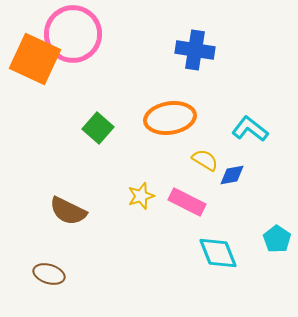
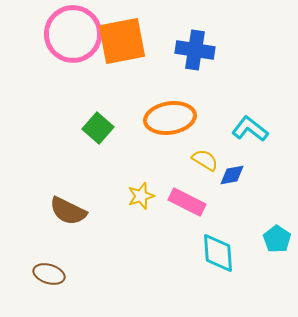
orange square: moved 87 px right, 18 px up; rotated 36 degrees counterclockwise
cyan diamond: rotated 18 degrees clockwise
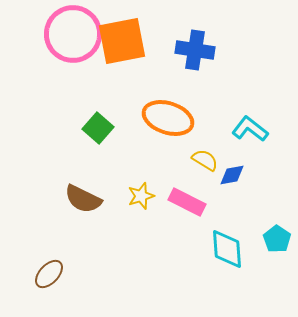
orange ellipse: moved 2 px left; rotated 27 degrees clockwise
brown semicircle: moved 15 px right, 12 px up
cyan diamond: moved 9 px right, 4 px up
brown ellipse: rotated 64 degrees counterclockwise
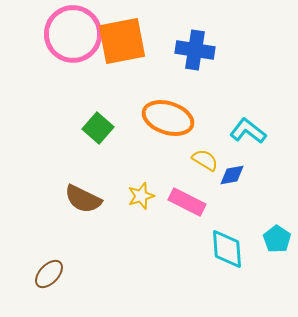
cyan L-shape: moved 2 px left, 2 px down
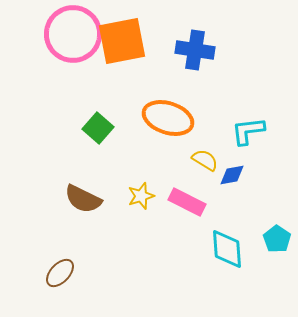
cyan L-shape: rotated 45 degrees counterclockwise
brown ellipse: moved 11 px right, 1 px up
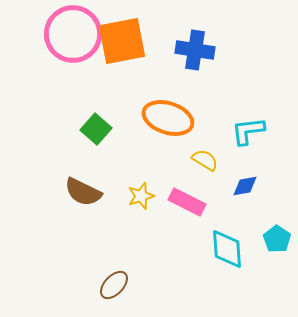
green square: moved 2 px left, 1 px down
blue diamond: moved 13 px right, 11 px down
brown semicircle: moved 7 px up
brown ellipse: moved 54 px right, 12 px down
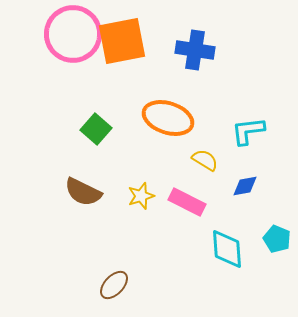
cyan pentagon: rotated 12 degrees counterclockwise
